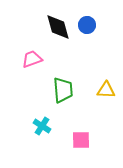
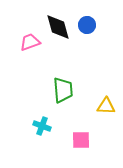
pink trapezoid: moved 2 px left, 17 px up
yellow triangle: moved 16 px down
cyan cross: rotated 12 degrees counterclockwise
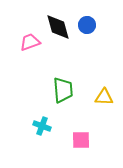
yellow triangle: moved 2 px left, 9 px up
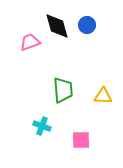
black diamond: moved 1 px left, 1 px up
yellow triangle: moved 1 px left, 1 px up
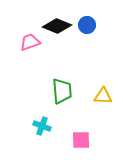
black diamond: rotated 52 degrees counterclockwise
green trapezoid: moved 1 px left, 1 px down
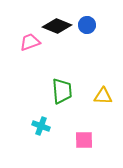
cyan cross: moved 1 px left
pink square: moved 3 px right
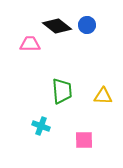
black diamond: rotated 16 degrees clockwise
pink trapezoid: moved 2 px down; rotated 20 degrees clockwise
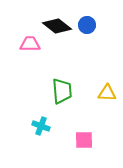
yellow triangle: moved 4 px right, 3 px up
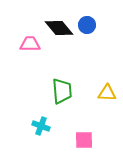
black diamond: moved 2 px right, 2 px down; rotated 12 degrees clockwise
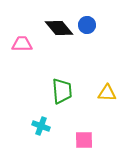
pink trapezoid: moved 8 px left
